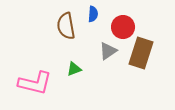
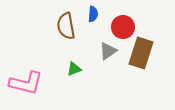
pink L-shape: moved 9 px left
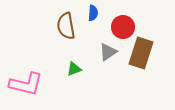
blue semicircle: moved 1 px up
gray triangle: moved 1 px down
pink L-shape: moved 1 px down
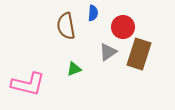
brown rectangle: moved 2 px left, 1 px down
pink L-shape: moved 2 px right
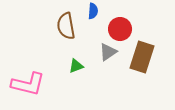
blue semicircle: moved 2 px up
red circle: moved 3 px left, 2 px down
brown rectangle: moved 3 px right, 3 px down
green triangle: moved 2 px right, 3 px up
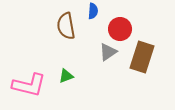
green triangle: moved 10 px left, 10 px down
pink L-shape: moved 1 px right, 1 px down
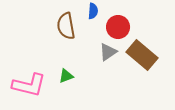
red circle: moved 2 px left, 2 px up
brown rectangle: moved 2 px up; rotated 68 degrees counterclockwise
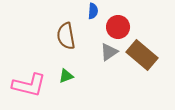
brown semicircle: moved 10 px down
gray triangle: moved 1 px right
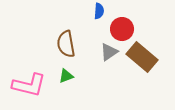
blue semicircle: moved 6 px right
red circle: moved 4 px right, 2 px down
brown semicircle: moved 8 px down
brown rectangle: moved 2 px down
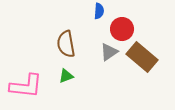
pink L-shape: moved 3 px left, 1 px down; rotated 8 degrees counterclockwise
